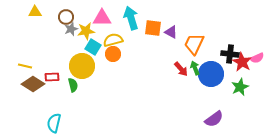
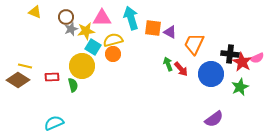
yellow triangle: rotated 24 degrees clockwise
purple triangle: moved 1 px left
green arrow: moved 27 px left, 4 px up
brown diamond: moved 15 px left, 4 px up
cyan semicircle: rotated 54 degrees clockwise
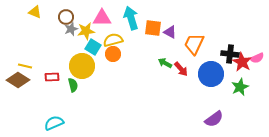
green arrow: moved 3 px left, 1 px up; rotated 40 degrees counterclockwise
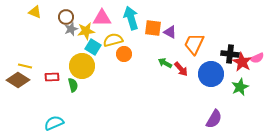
orange circle: moved 11 px right
purple semicircle: rotated 24 degrees counterclockwise
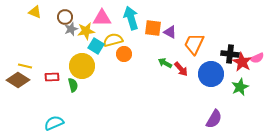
brown circle: moved 1 px left
cyan square: moved 3 px right, 1 px up
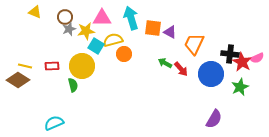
gray star: moved 2 px left
red rectangle: moved 11 px up
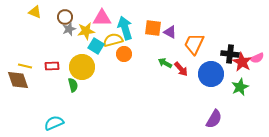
cyan arrow: moved 6 px left, 10 px down
yellow circle: moved 1 px down
brown diamond: rotated 40 degrees clockwise
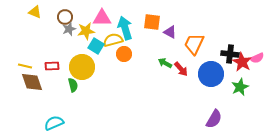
orange square: moved 1 px left, 6 px up
brown diamond: moved 14 px right, 2 px down
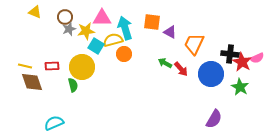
green star: rotated 18 degrees counterclockwise
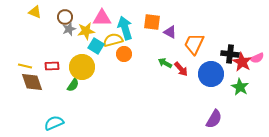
green semicircle: rotated 48 degrees clockwise
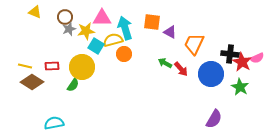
brown diamond: rotated 40 degrees counterclockwise
cyan semicircle: rotated 12 degrees clockwise
